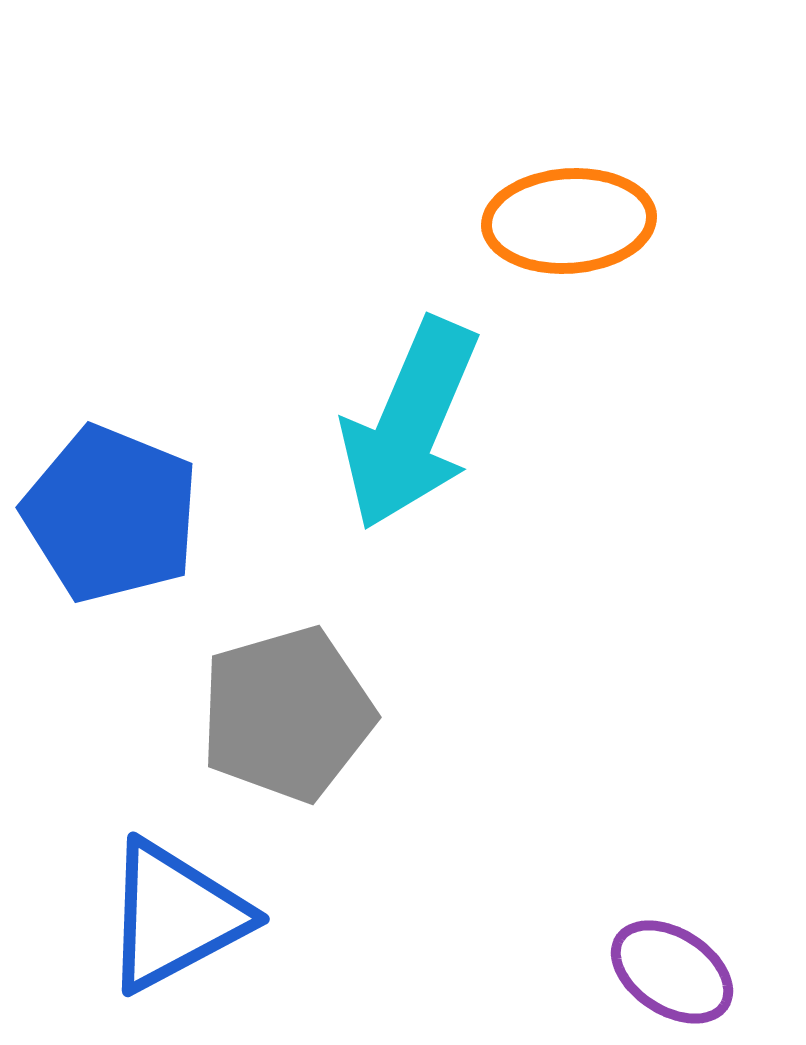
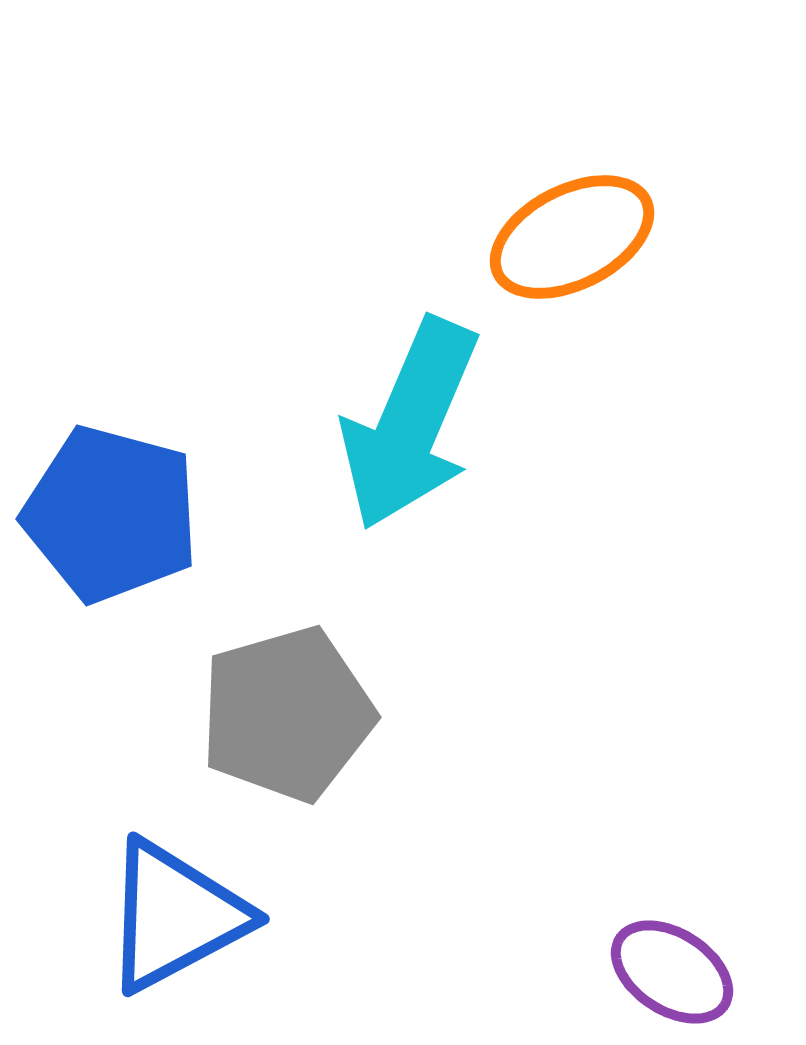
orange ellipse: moved 3 px right, 16 px down; rotated 23 degrees counterclockwise
blue pentagon: rotated 7 degrees counterclockwise
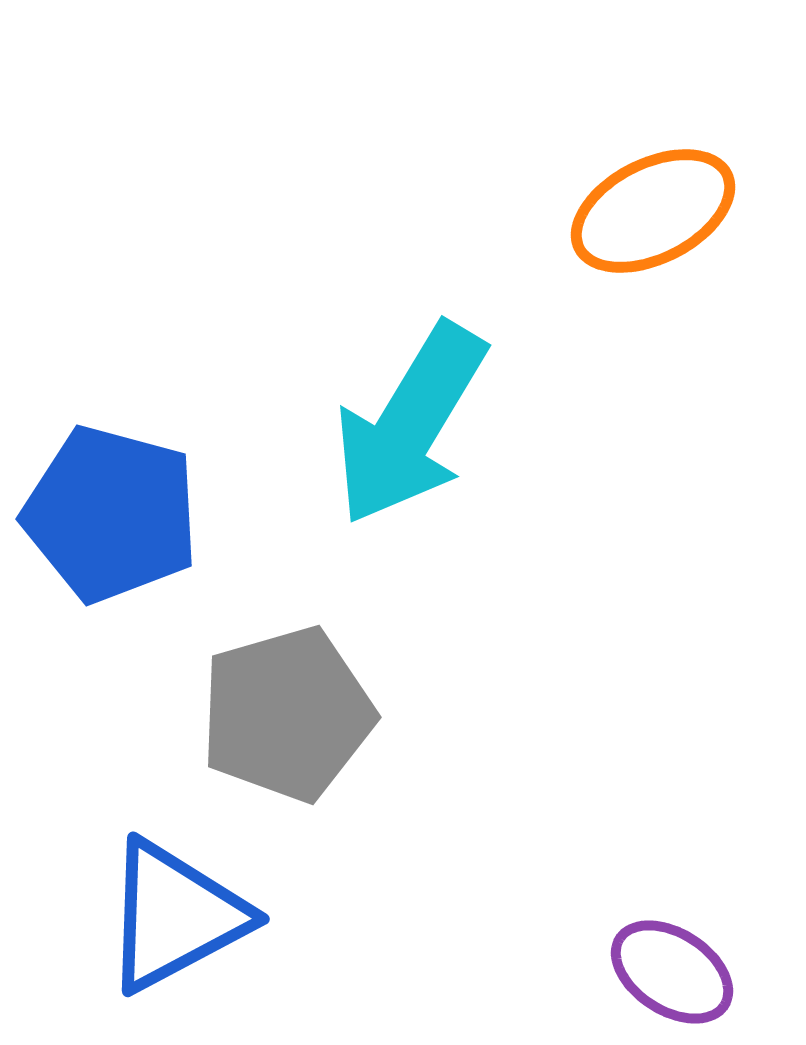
orange ellipse: moved 81 px right, 26 px up
cyan arrow: rotated 8 degrees clockwise
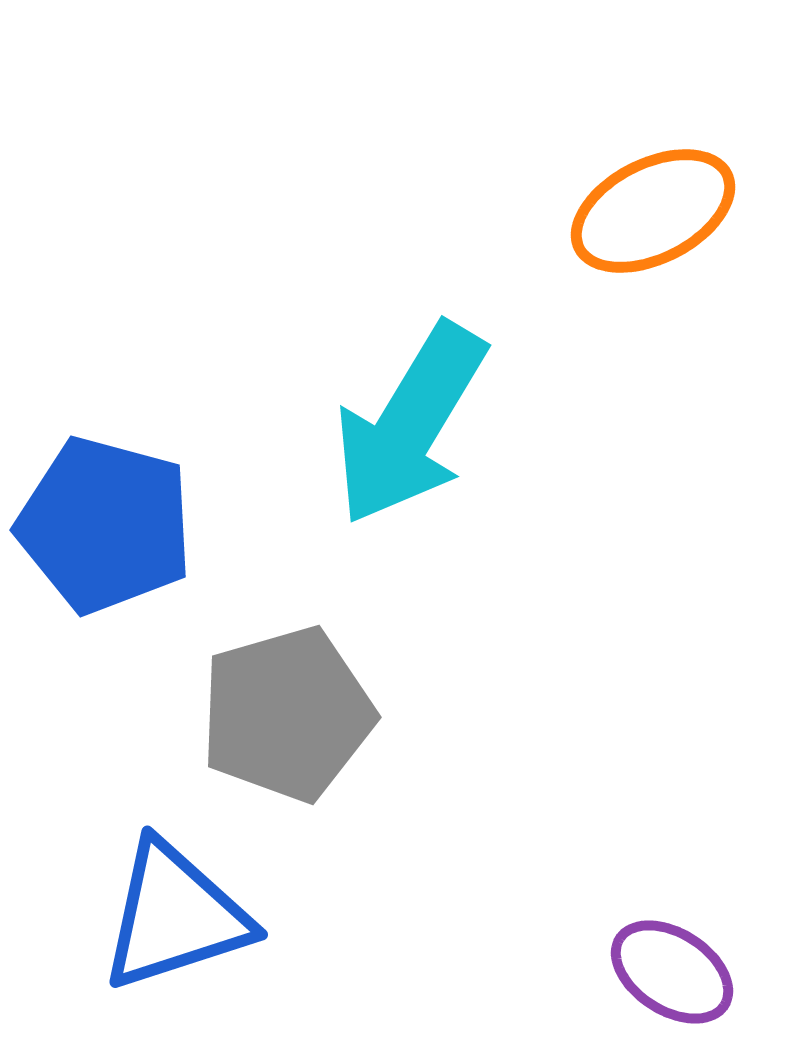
blue pentagon: moved 6 px left, 11 px down
blue triangle: rotated 10 degrees clockwise
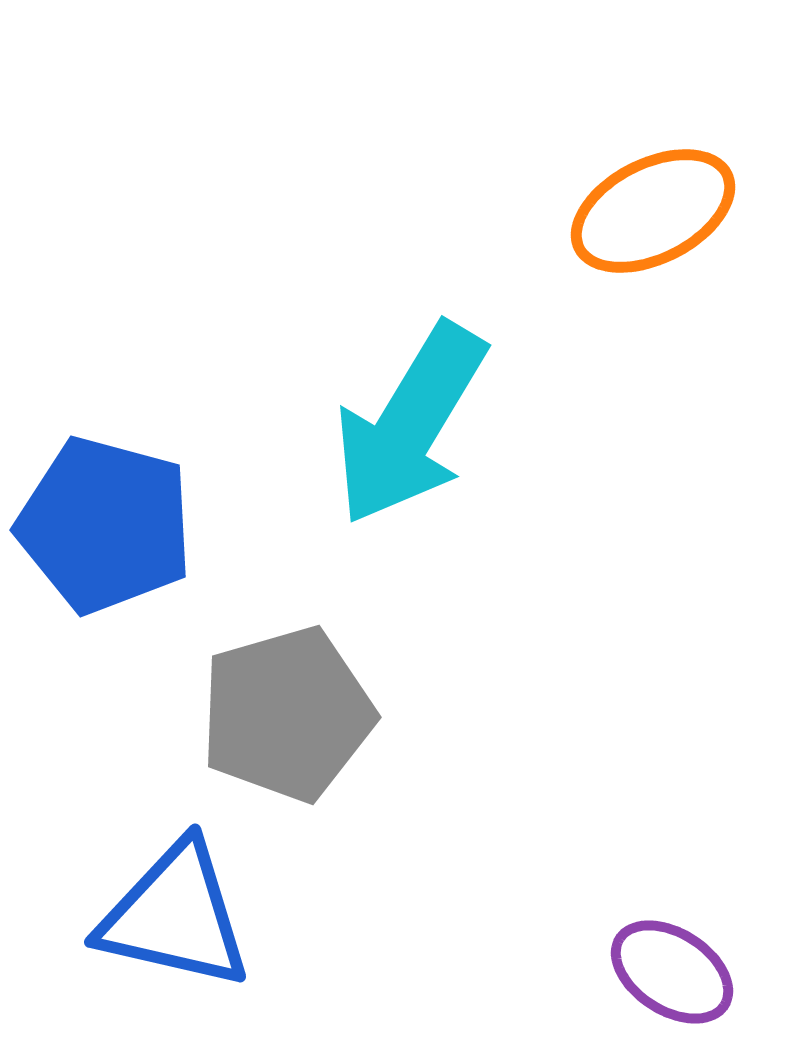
blue triangle: rotated 31 degrees clockwise
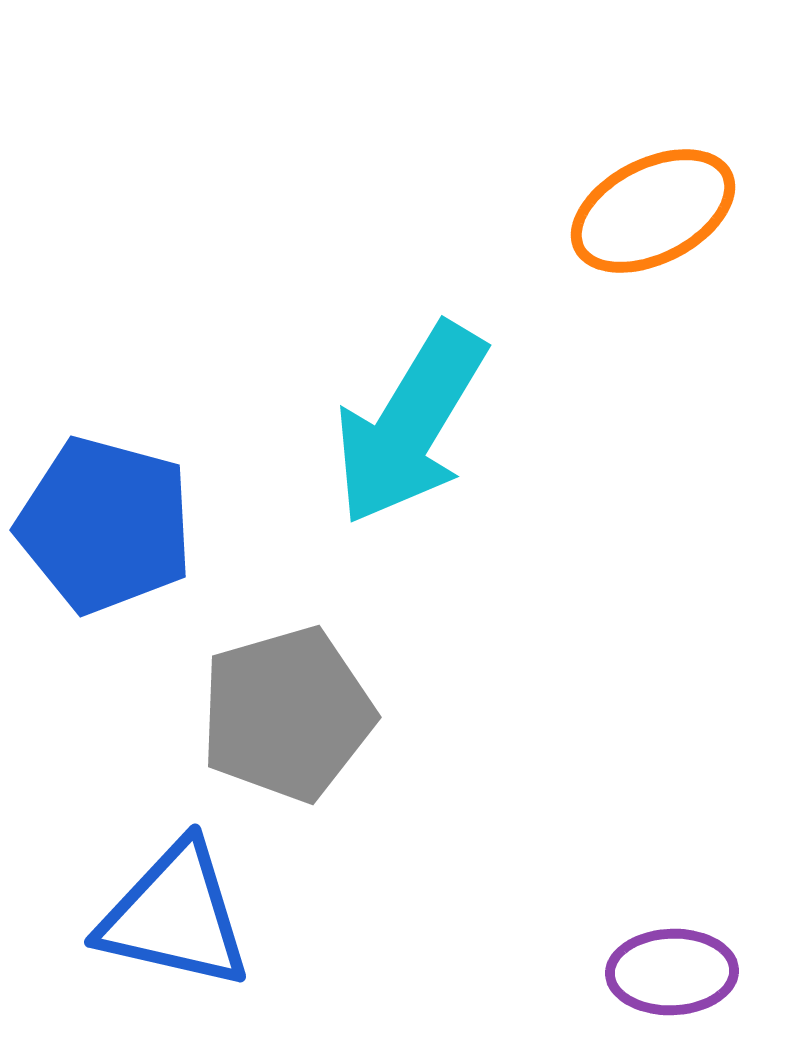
purple ellipse: rotated 35 degrees counterclockwise
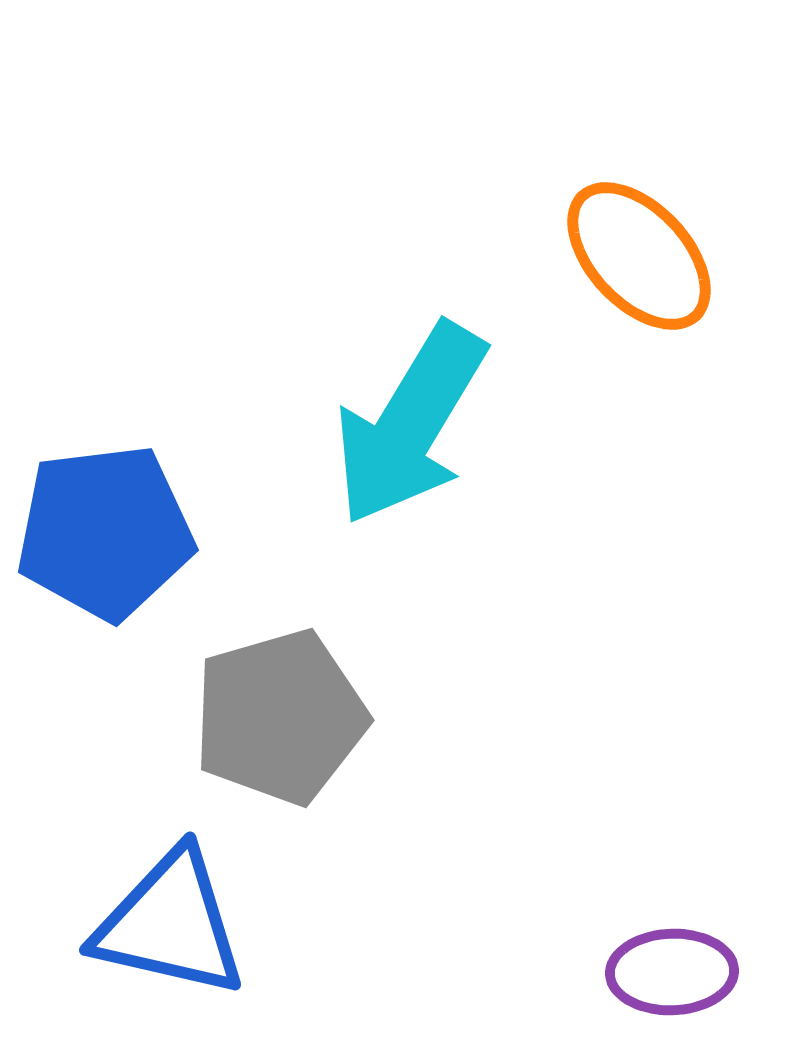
orange ellipse: moved 14 px left, 45 px down; rotated 74 degrees clockwise
blue pentagon: moved 7 px down; rotated 22 degrees counterclockwise
gray pentagon: moved 7 px left, 3 px down
blue triangle: moved 5 px left, 8 px down
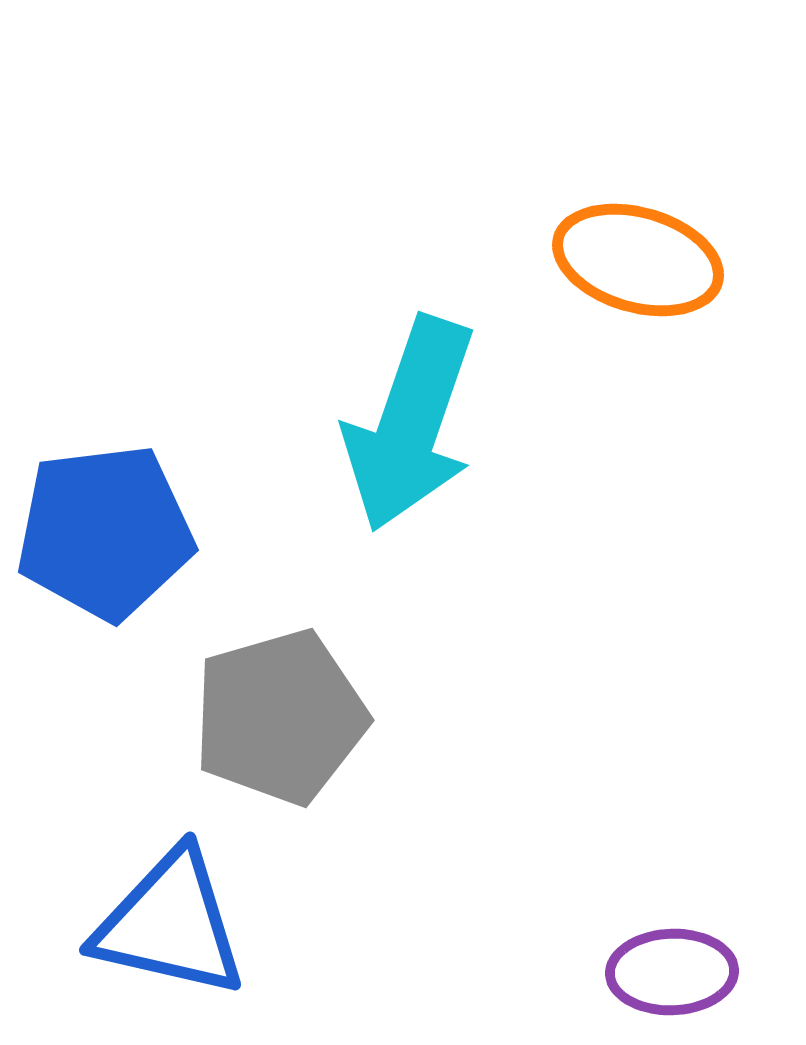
orange ellipse: moved 1 px left, 4 px down; rotated 31 degrees counterclockwise
cyan arrow: rotated 12 degrees counterclockwise
